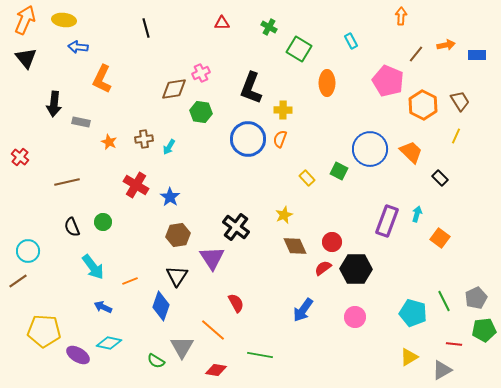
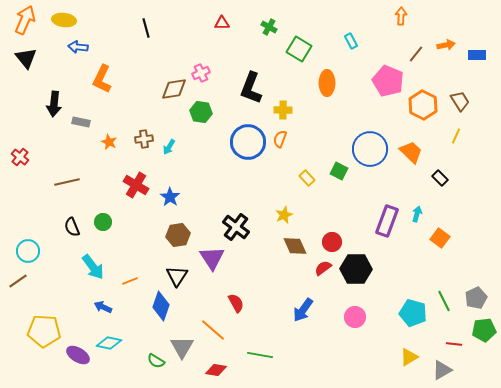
blue circle at (248, 139): moved 3 px down
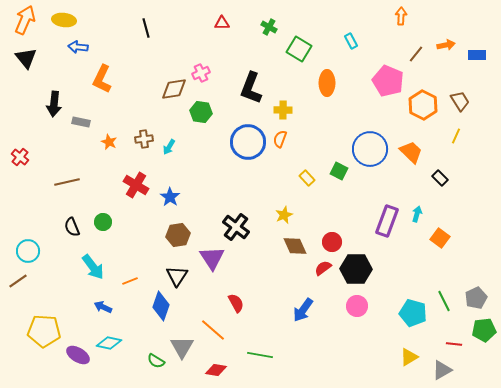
pink circle at (355, 317): moved 2 px right, 11 px up
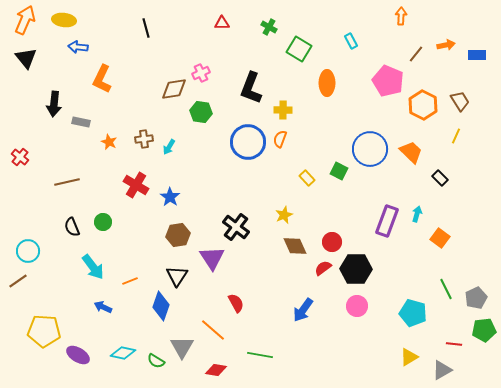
green line at (444, 301): moved 2 px right, 12 px up
cyan diamond at (109, 343): moved 14 px right, 10 px down
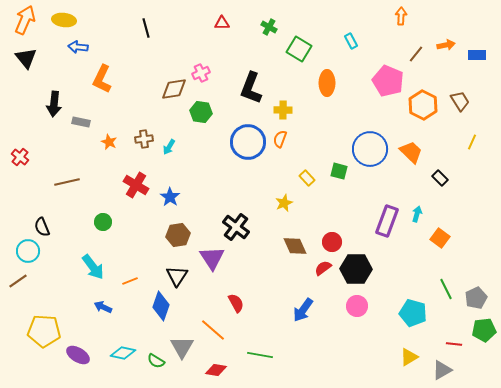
yellow line at (456, 136): moved 16 px right, 6 px down
green square at (339, 171): rotated 12 degrees counterclockwise
yellow star at (284, 215): moved 12 px up
black semicircle at (72, 227): moved 30 px left
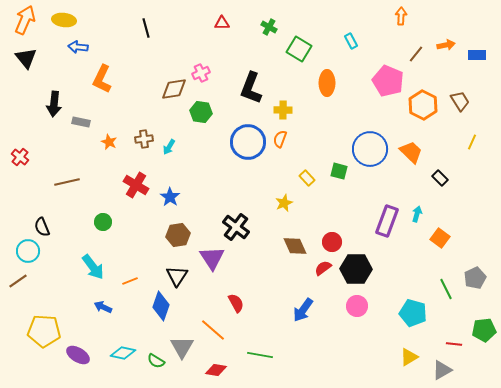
gray pentagon at (476, 298): moved 1 px left, 20 px up
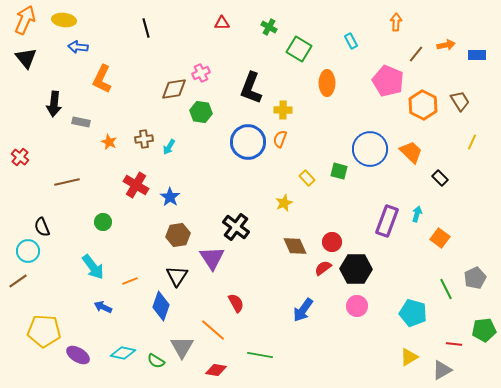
orange arrow at (401, 16): moved 5 px left, 6 px down
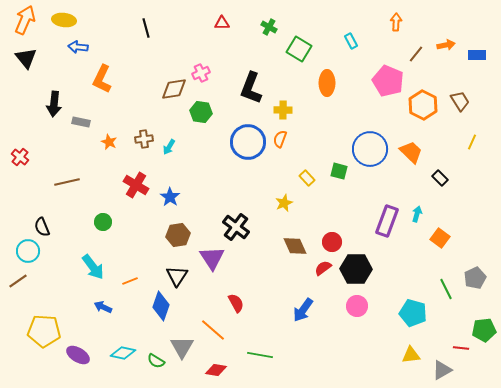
red line at (454, 344): moved 7 px right, 4 px down
yellow triangle at (409, 357): moved 2 px right, 2 px up; rotated 24 degrees clockwise
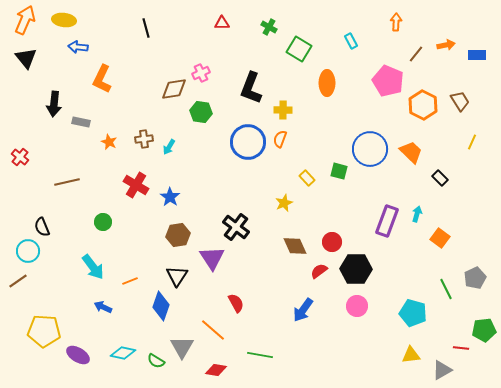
red semicircle at (323, 268): moved 4 px left, 3 px down
